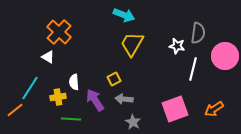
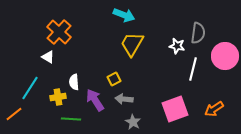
orange line: moved 1 px left, 4 px down
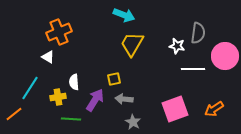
orange cross: rotated 25 degrees clockwise
white line: rotated 75 degrees clockwise
yellow square: rotated 16 degrees clockwise
purple arrow: rotated 65 degrees clockwise
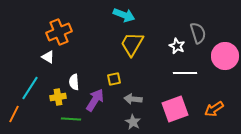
gray semicircle: rotated 25 degrees counterclockwise
white star: rotated 14 degrees clockwise
white line: moved 8 px left, 4 px down
gray arrow: moved 9 px right
orange line: rotated 24 degrees counterclockwise
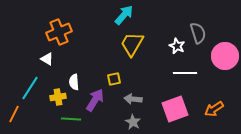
cyan arrow: rotated 70 degrees counterclockwise
white triangle: moved 1 px left, 2 px down
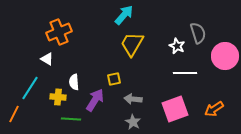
yellow cross: rotated 14 degrees clockwise
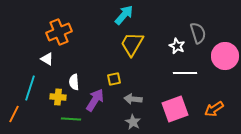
cyan line: rotated 15 degrees counterclockwise
